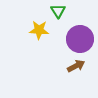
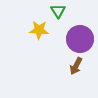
brown arrow: rotated 144 degrees clockwise
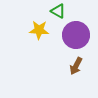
green triangle: rotated 28 degrees counterclockwise
purple circle: moved 4 px left, 4 px up
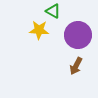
green triangle: moved 5 px left
purple circle: moved 2 px right
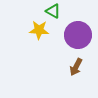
brown arrow: moved 1 px down
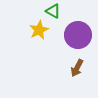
yellow star: rotated 30 degrees counterclockwise
brown arrow: moved 1 px right, 1 px down
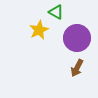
green triangle: moved 3 px right, 1 px down
purple circle: moved 1 px left, 3 px down
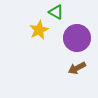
brown arrow: rotated 36 degrees clockwise
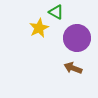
yellow star: moved 2 px up
brown arrow: moved 4 px left; rotated 48 degrees clockwise
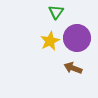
green triangle: rotated 35 degrees clockwise
yellow star: moved 11 px right, 13 px down
